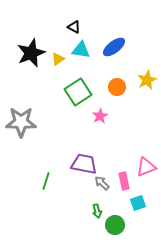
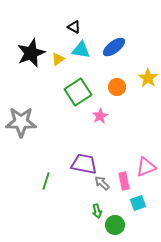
yellow star: moved 1 px right, 2 px up; rotated 12 degrees counterclockwise
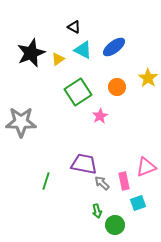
cyan triangle: moved 2 px right; rotated 18 degrees clockwise
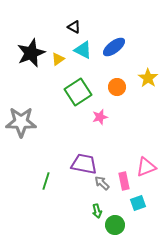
pink star: moved 1 px down; rotated 14 degrees clockwise
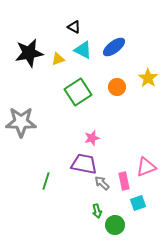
black star: moved 2 px left; rotated 12 degrees clockwise
yellow triangle: rotated 16 degrees clockwise
pink star: moved 8 px left, 21 px down
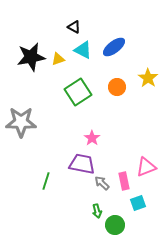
black star: moved 2 px right, 4 px down
pink star: rotated 21 degrees counterclockwise
purple trapezoid: moved 2 px left
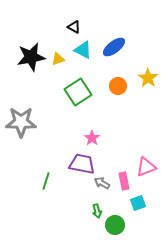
orange circle: moved 1 px right, 1 px up
gray arrow: rotated 14 degrees counterclockwise
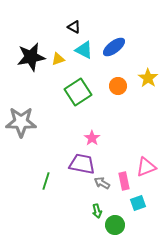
cyan triangle: moved 1 px right
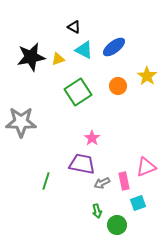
yellow star: moved 1 px left, 2 px up
gray arrow: rotated 56 degrees counterclockwise
green circle: moved 2 px right
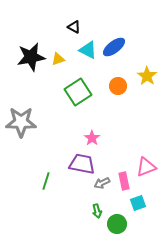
cyan triangle: moved 4 px right
green circle: moved 1 px up
